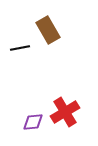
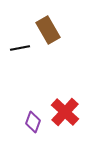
red cross: rotated 16 degrees counterclockwise
purple diamond: rotated 65 degrees counterclockwise
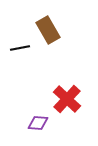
red cross: moved 2 px right, 13 px up
purple diamond: moved 5 px right, 1 px down; rotated 75 degrees clockwise
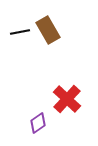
black line: moved 16 px up
purple diamond: rotated 40 degrees counterclockwise
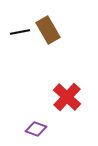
red cross: moved 2 px up
purple diamond: moved 2 px left, 6 px down; rotated 55 degrees clockwise
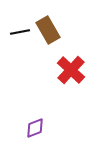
red cross: moved 4 px right, 27 px up
purple diamond: moved 1 px left, 1 px up; rotated 40 degrees counterclockwise
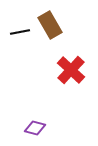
brown rectangle: moved 2 px right, 5 px up
purple diamond: rotated 35 degrees clockwise
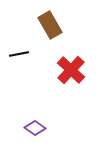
black line: moved 1 px left, 22 px down
purple diamond: rotated 20 degrees clockwise
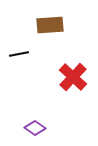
brown rectangle: rotated 64 degrees counterclockwise
red cross: moved 2 px right, 7 px down
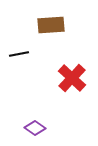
brown rectangle: moved 1 px right
red cross: moved 1 px left, 1 px down
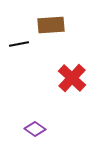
black line: moved 10 px up
purple diamond: moved 1 px down
